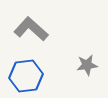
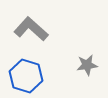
blue hexagon: rotated 24 degrees clockwise
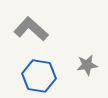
blue hexagon: moved 13 px right; rotated 8 degrees counterclockwise
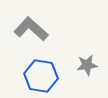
blue hexagon: moved 2 px right
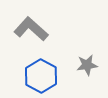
blue hexagon: rotated 20 degrees clockwise
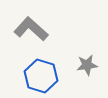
blue hexagon: rotated 12 degrees counterclockwise
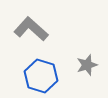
gray star: rotated 10 degrees counterclockwise
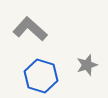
gray L-shape: moved 1 px left
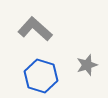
gray L-shape: moved 5 px right
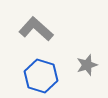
gray L-shape: moved 1 px right
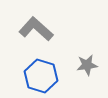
gray star: rotated 10 degrees clockwise
